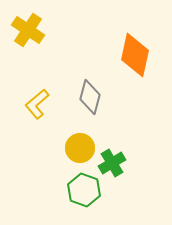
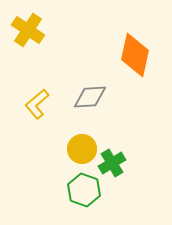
gray diamond: rotated 72 degrees clockwise
yellow circle: moved 2 px right, 1 px down
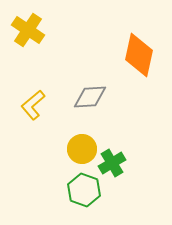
orange diamond: moved 4 px right
yellow L-shape: moved 4 px left, 1 px down
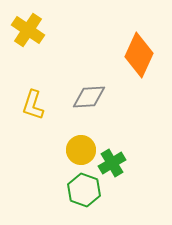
orange diamond: rotated 12 degrees clockwise
gray diamond: moved 1 px left
yellow L-shape: rotated 32 degrees counterclockwise
yellow circle: moved 1 px left, 1 px down
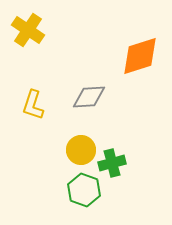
orange diamond: moved 1 px right, 1 px down; rotated 48 degrees clockwise
green cross: rotated 16 degrees clockwise
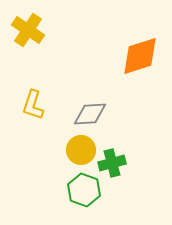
gray diamond: moved 1 px right, 17 px down
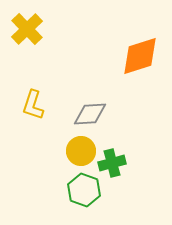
yellow cross: moved 1 px left, 1 px up; rotated 12 degrees clockwise
yellow circle: moved 1 px down
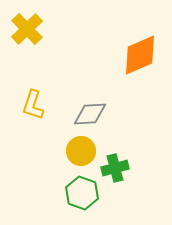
orange diamond: moved 1 px up; rotated 6 degrees counterclockwise
green cross: moved 3 px right, 5 px down
green hexagon: moved 2 px left, 3 px down
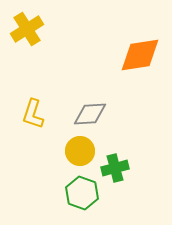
yellow cross: rotated 12 degrees clockwise
orange diamond: rotated 15 degrees clockwise
yellow L-shape: moved 9 px down
yellow circle: moved 1 px left
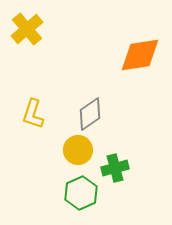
yellow cross: rotated 8 degrees counterclockwise
gray diamond: rotated 32 degrees counterclockwise
yellow circle: moved 2 px left, 1 px up
green hexagon: moved 1 px left; rotated 16 degrees clockwise
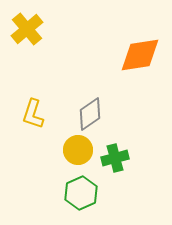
green cross: moved 10 px up
